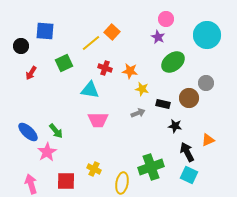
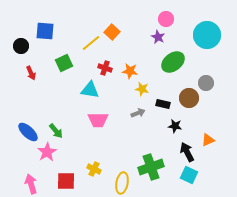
red arrow: rotated 56 degrees counterclockwise
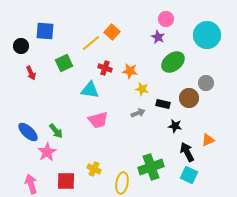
pink trapezoid: rotated 15 degrees counterclockwise
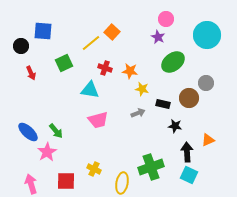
blue square: moved 2 px left
black arrow: rotated 24 degrees clockwise
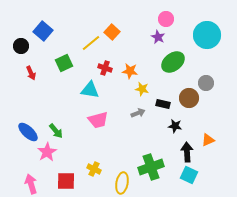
blue square: rotated 36 degrees clockwise
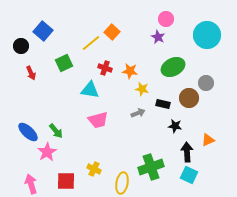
green ellipse: moved 5 px down; rotated 10 degrees clockwise
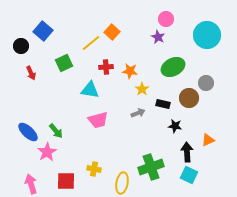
red cross: moved 1 px right, 1 px up; rotated 24 degrees counterclockwise
yellow star: rotated 24 degrees clockwise
yellow cross: rotated 16 degrees counterclockwise
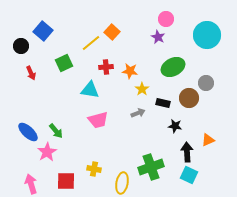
black rectangle: moved 1 px up
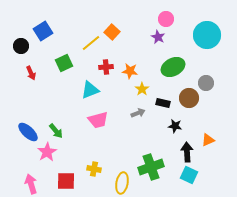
blue square: rotated 18 degrees clockwise
cyan triangle: rotated 30 degrees counterclockwise
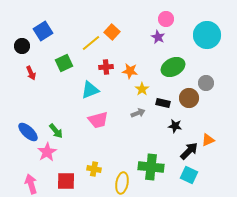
black circle: moved 1 px right
black arrow: moved 2 px right, 1 px up; rotated 48 degrees clockwise
green cross: rotated 25 degrees clockwise
